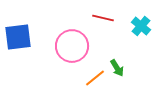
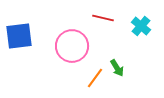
blue square: moved 1 px right, 1 px up
orange line: rotated 15 degrees counterclockwise
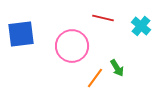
blue square: moved 2 px right, 2 px up
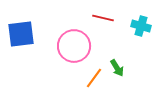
cyan cross: rotated 24 degrees counterclockwise
pink circle: moved 2 px right
orange line: moved 1 px left
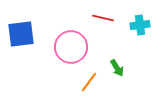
cyan cross: moved 1 px left, 1 px up; rotated 24 degrees counterclockwise
pink circle: moved 3 px left, 1 px down
orange line: moved 5 px left, 4 px down
